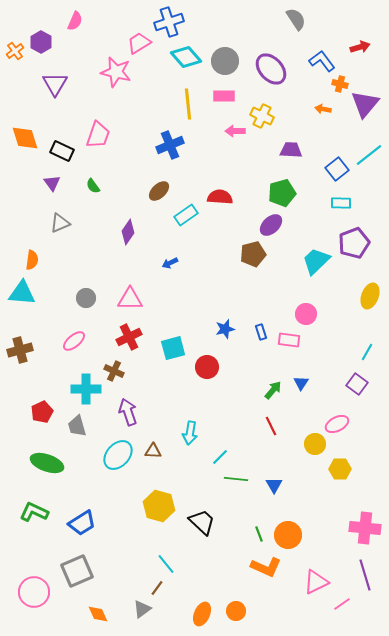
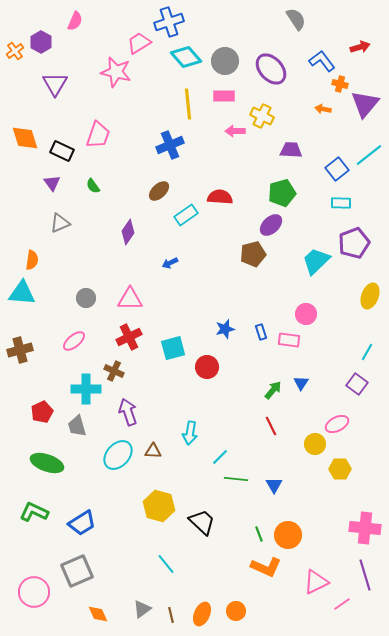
brown line at (157, 588): moved 14 px right, 27 px down; rotated 49 degrees counterclockwise
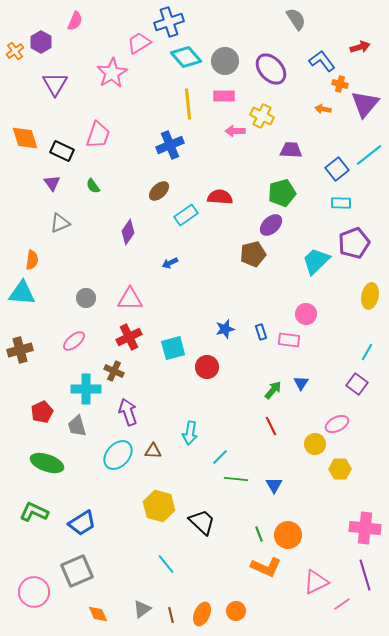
pink star at (116, 72): moved 4 px left, 1 px down; rotated 28 degrees clockwise
yellow ellipse at (370, 296): rotated 10 degrees counterclockwise
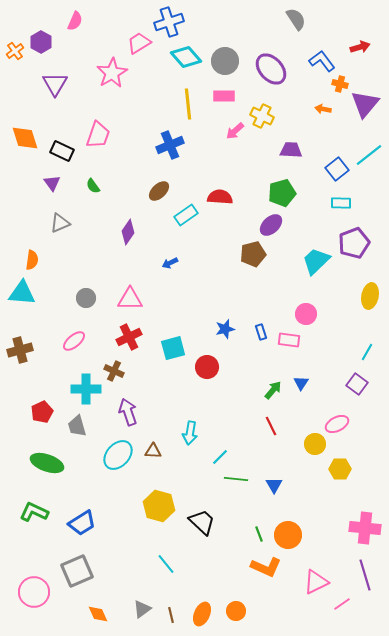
pink arrow at (235, 131): rotated 42 degrees counterclockwise
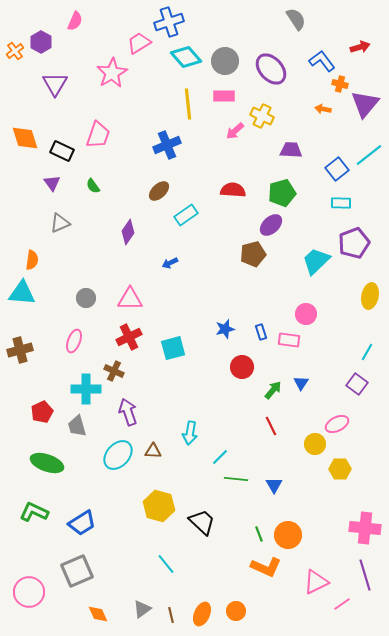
blue cross at (170, 145): moved 3 px left
red semicircle at (220, 197): moved 13 px right, 7 px up
pink ellipse at (74, 341): rotated 30 degrees counterclockwise
red circle at (207, 367): moved 35 px right
pink circle at (34, 592): moved 5 px left
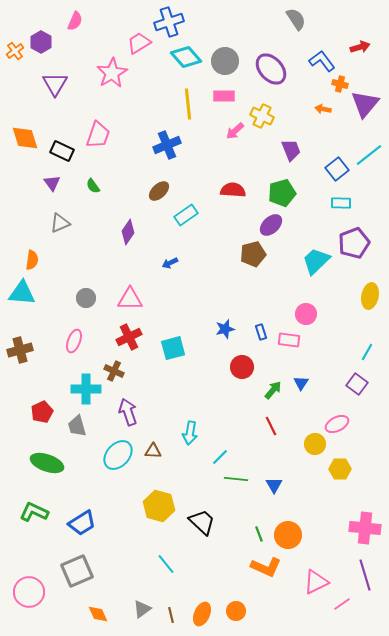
purple trapezoid at (291, 150): rotated 65 degrees clockwise
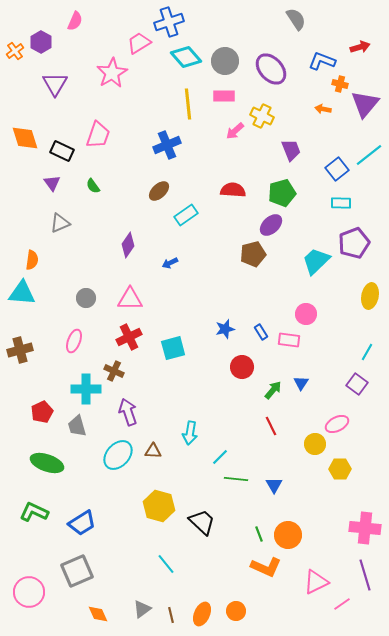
blue L-shape at (322, 61): rotated 32 degrees counterclockwise
purple diamond at (128, 232): moved 13 px down
blue rectangle at (261, 332): rotated 14 degrees counterclockwise
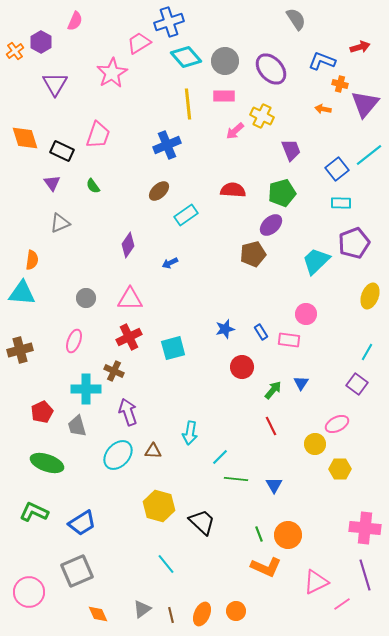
yellow ellipse at (370, 296): rotated 10 degrees clockwise
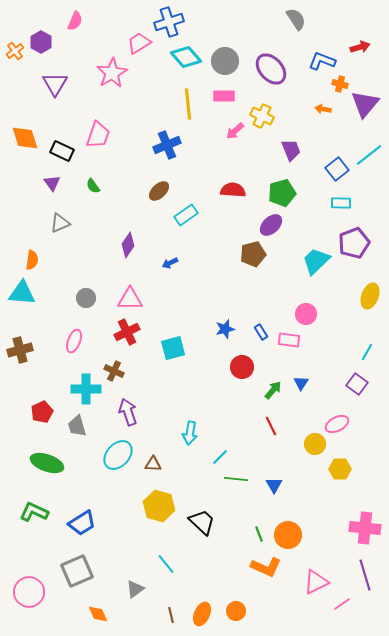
red cross at (129, 337): moved 2 px left, 5 px up
brown triangle at (153, 451): moved 13 px down
gray triangle at (142, 609): moved 7 px left, 20 px up
